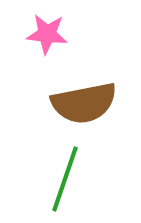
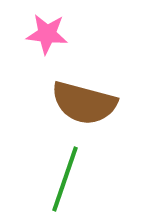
brown semicircle: rotated 26 degrees clockwise
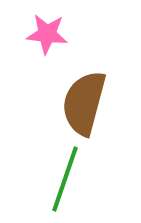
brown semicircle: rotated 90 degrees clockwise
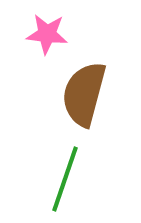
brown semicircle: moved 9 px up
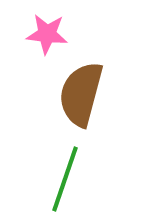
brown semicircle: moved 3 px left
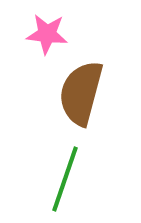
brown semicircle: moved 1 px up
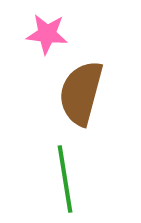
green line: rotated 28 degrees counterclockwise
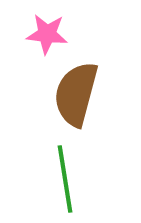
brown semicircle: moved 5 px left, 1 px down
